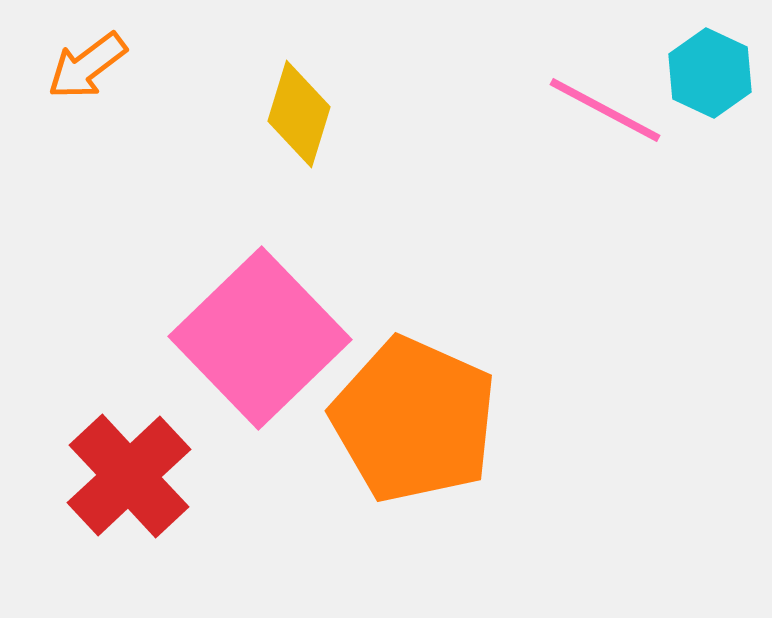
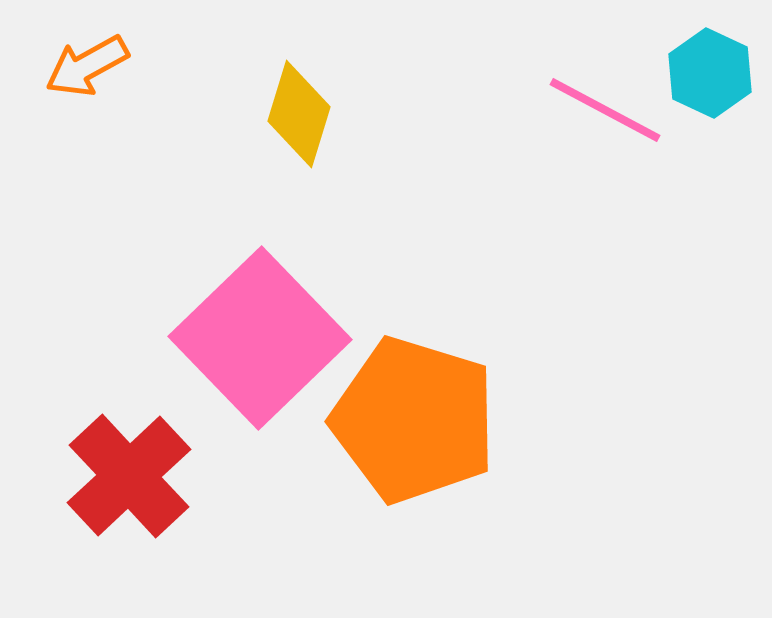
orange arrow: rotated 8 degrees clockwise
orange pentagon: rotated 7 degrees counterclockwise
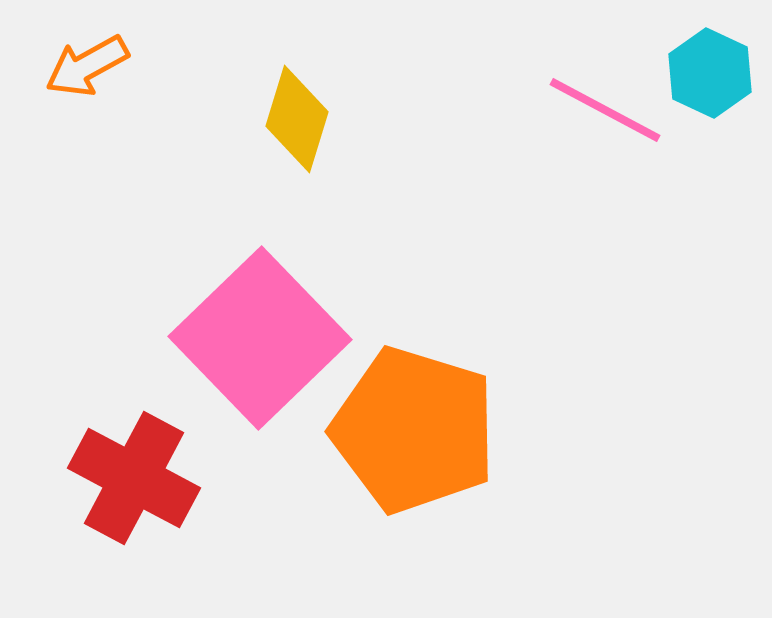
yellow diamond: moved 2 px left, 5 px down
orange pentagon: moved 10 px down
red cross: moved 5 px right, 2 px down; rotated 19 degrees counterclockwise
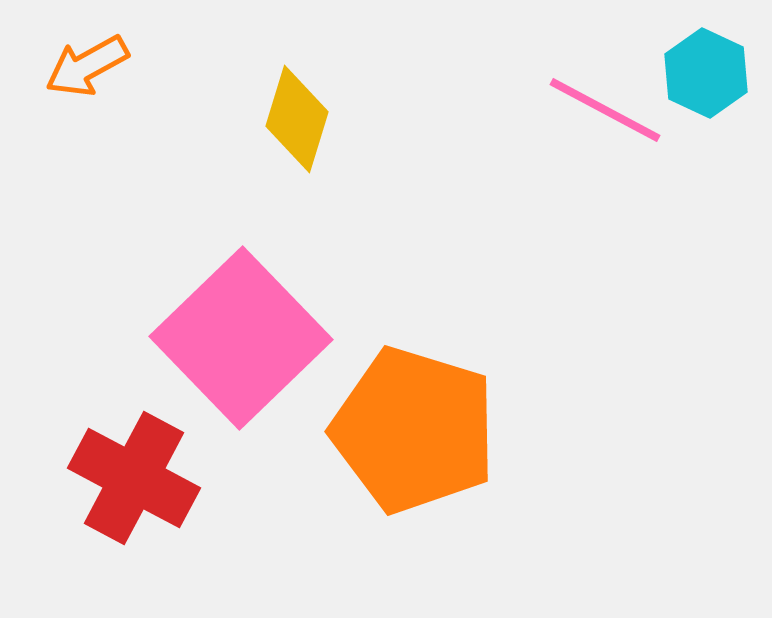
cyan hexagon: moved 4 px left
pink square: moved 19 px left
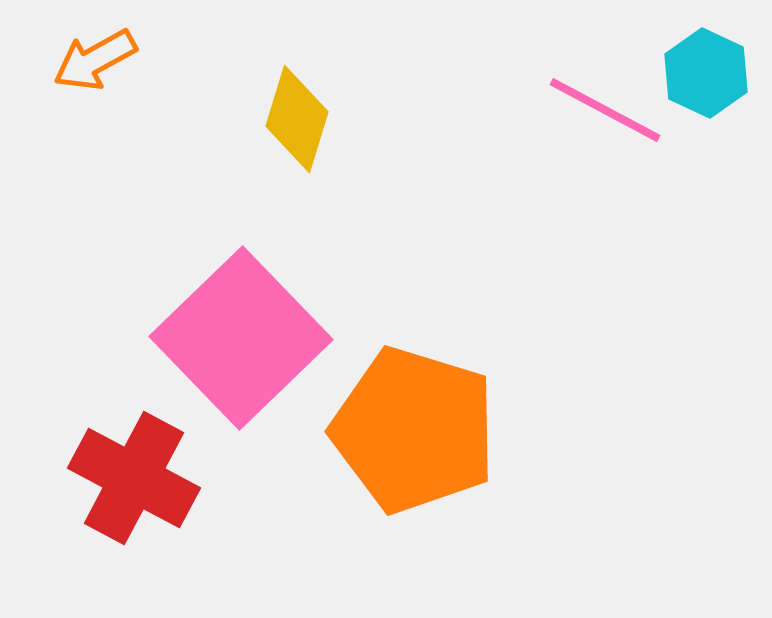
orange arrow: moved 8 px right, 6 px up
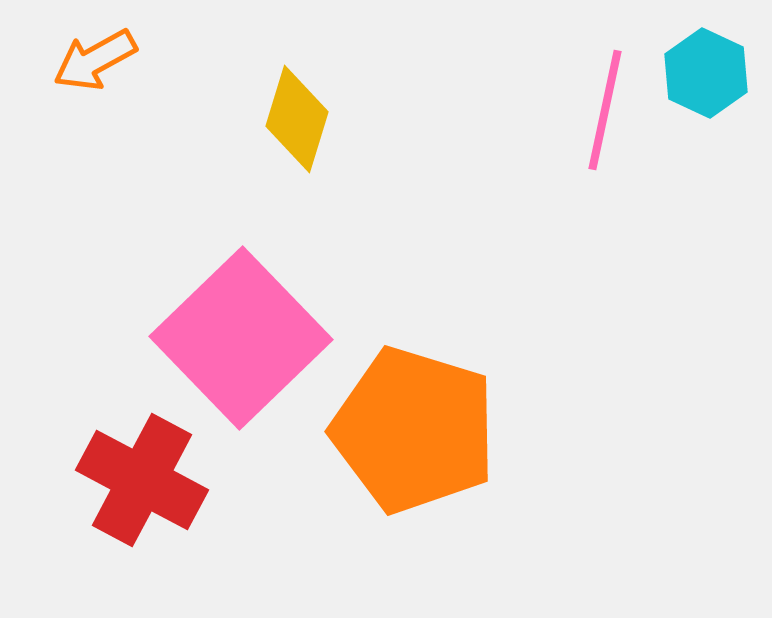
pink line: rotated 74 degrees clockwise
red cross: moved 8 px right, 2 px down
